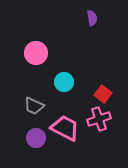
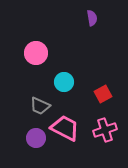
red square: rotated 24 degrees clockwise
gray trapezoid: moved 6 px right
pink cross: moved 6 px right, 11 px down
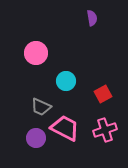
cyan circle: moved 2 px right, 1 px up
gray trapezoid: moved 1 px right, 1 px down
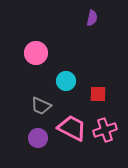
purple semicircle: rotated 21 degrees clockwise
red square: moved 5 px left; rotated 30 degrees clockwise
gray trapezoid: moved 1 px up
pink trapezoid: moved 7 px right
purple circle: moved 2 px right
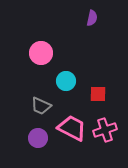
pink circle: moved 5 px right
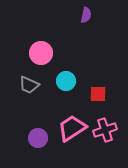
purple semicircle: moved 6 px left, 3 px up
gray trapezoid: moved 12 px left, 21 px up
pink trapezoid: rotated 60 degrees counterclockwise
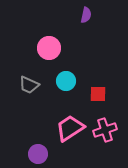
pink circle: moved 8 px right, 5 px up
pink trapezoid: moved 2 px left
purple circle: moved 16 px down
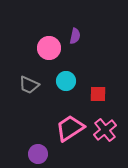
purple semicircle: moved 11 px left, 21 px down
pink cross: rotated 20 degrees counterclockwise
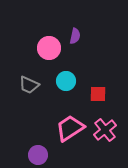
purple circle: moved 1 px down
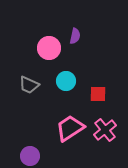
purple circle: moved 8 px left, 1 px down
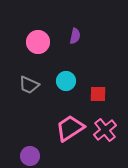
pink circle: moved 11 px left, 6 px up
